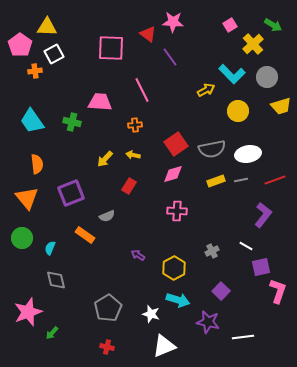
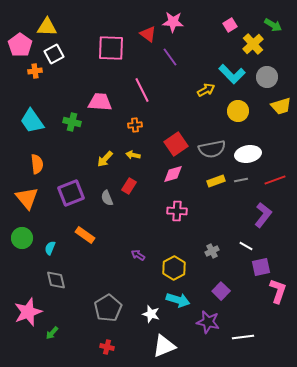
gray semicircle at (107, 216): moved 18 px up; rotated 91 degrees clockwise
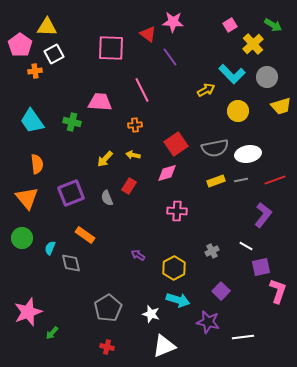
gray semicircle at (212, 149): moved 3 px right, 1 px up
pink diamond at (173, 174): moved 6 px left, 1 px up
gray diamond at (56, 280): moved 15 px right, 17 px up
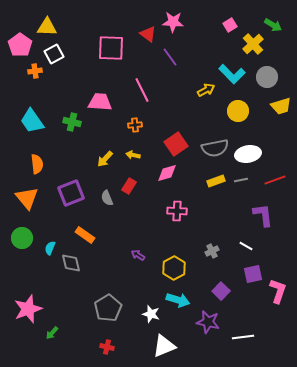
purple L-shape at (263, 215): rotated 45 degrees counterclockwise
purple square at (261, 267): moved 8 px left, 7 px down
pink star at (28, 312): moved 3 px up
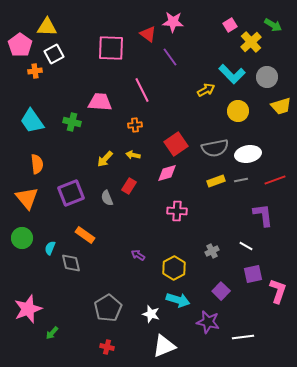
yellow cross at (253, 44): moved 2 px left, 2 px up
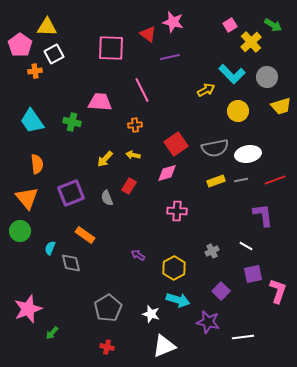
pink star at (173, 22): rotated 10 degrees clockwise
purple line at (170, 57): rotated 66 degrees counterclockwise
green circle at (22, 238): moved 2 px left, 7 px up
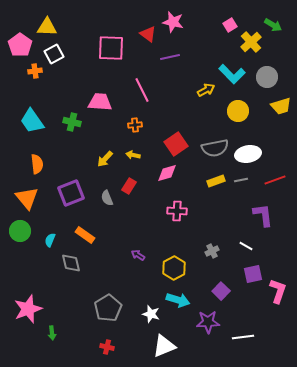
cyan semicircle at (50, 248): moved 8 px up
purple star at (208, 322): rotated 15 degrees counterclockwise
green arrow at (52, 333): rotated 48 degrees counterclockwise
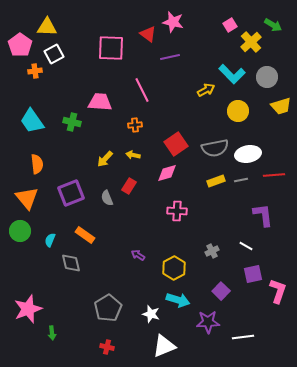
red line at (275, 180): moved 1 px left, 5 px up; rotated 15 degrees clockwise
